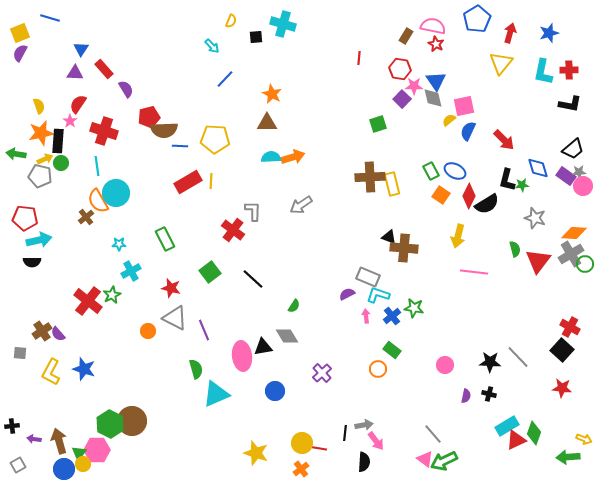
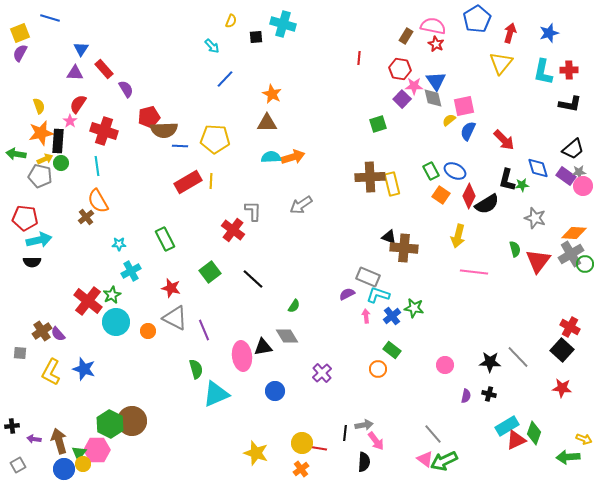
cyan circle at (116, 193): moved 129 px down
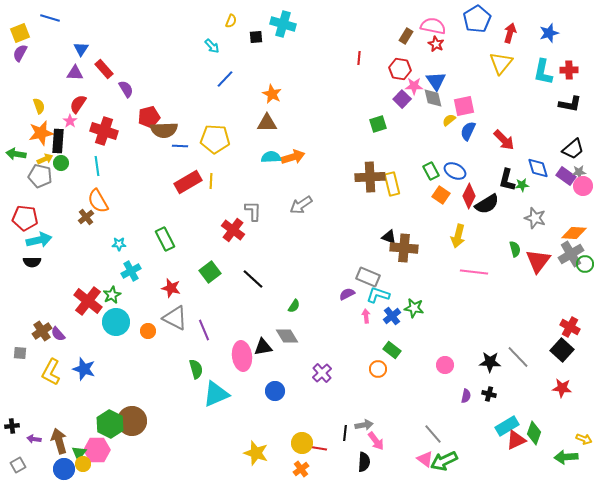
green arrow at (568, 457): moved 2 px left
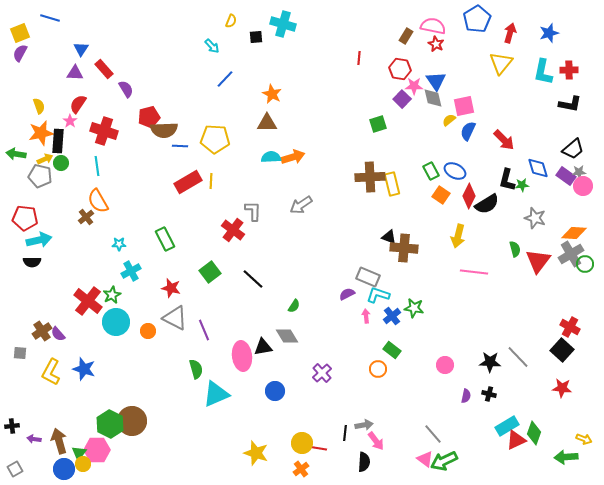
gray square at (18, 465): moved 3 px left, 4 px down
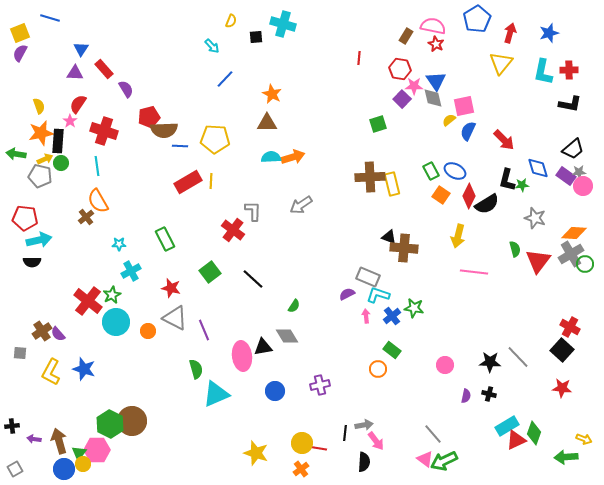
purple cross at (322, 373): moved 2 px left, 12 px down; rotated 30 degrees clockwise
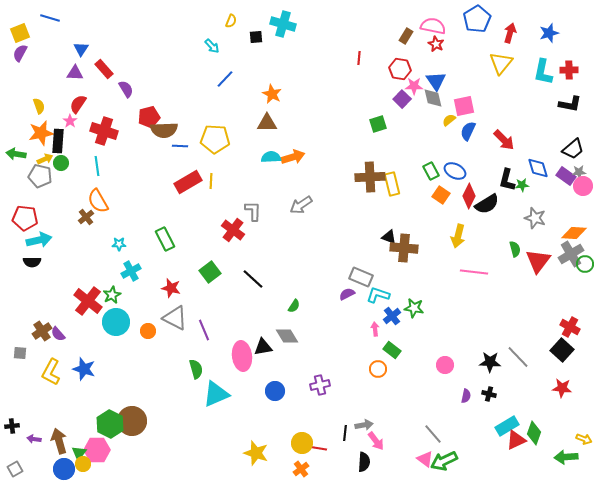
gray rectangle at (368, 277): moved 7 px left
pink arrow at (366, 316): moved 9 px right, 13 px down
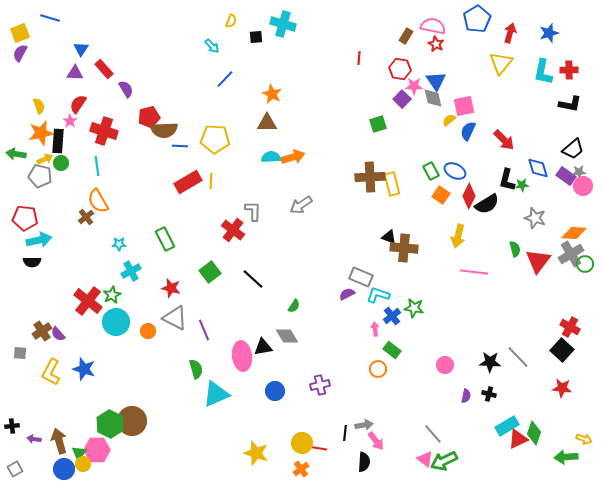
red triangle at (516, 440): moved 2 px right, 1 px up
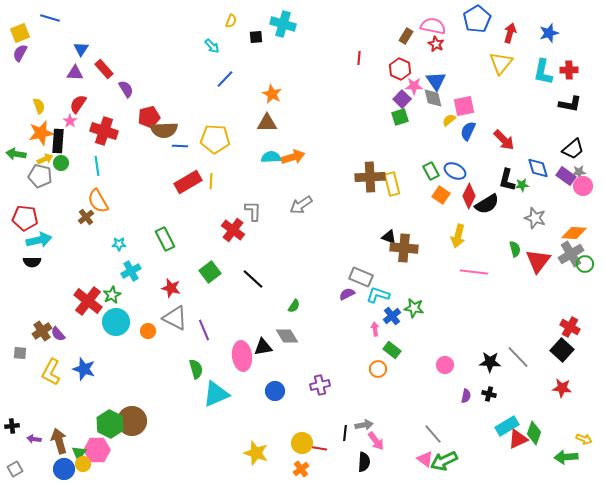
red hexagon at (400, 69): rotated 15 degrees clockwise
green square at (378, 124): moved 22 px right, 7 px up
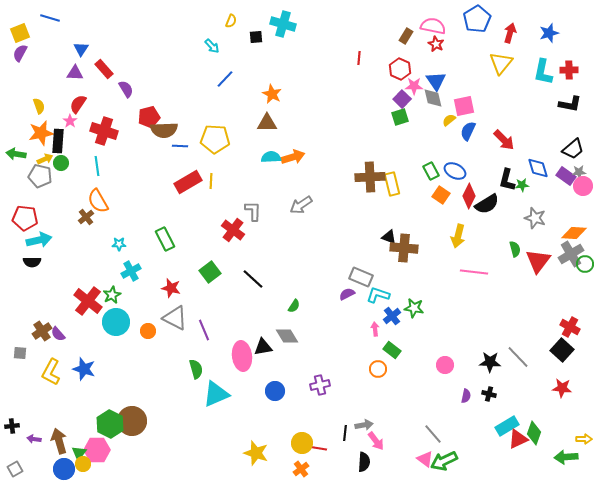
yellow arrow at (584, 439): rotated 21 degrees counterclockwise
